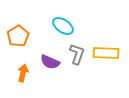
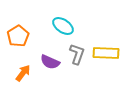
orange arrow: rotated 24 degrees clockwise
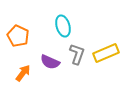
cyan ellipse: rotated 40 degrees clockwise
orange pentagon: rotated 15 degrees counterclockwise
yellow rectangle: rotated 25 degrees counterclockwise
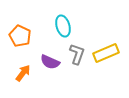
orange pentagon: moved 2 px right
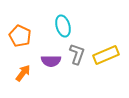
yellow rectangle: moved 2 px down
purple semicircle: moved 1 px right, 1 px up; rotated 24 degrees counterclockwise
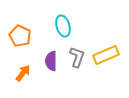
gray L-shape: moved 3 px down
purple semicircle: rotated 90 degrees clockwise
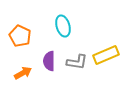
gray L-shape: moved 5 px down; rotated 80 degrees clockwise
purple semicircle: moved 2 px left
orange arrow: rotated 24 degrees clockwise
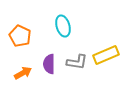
purple semicircle: moved 3 px down
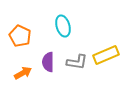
purple semicircle: moved 1 px left, 2 px up
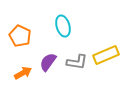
purple semicircle: rotated 36 degrees clockwise
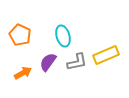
cyan ellipse: moved 10 px down
orange pentagon: moved 1 px up
gray L-shape: rotated 20 degrees counterclockwise
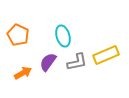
orange pentagon: moved 2 px left
